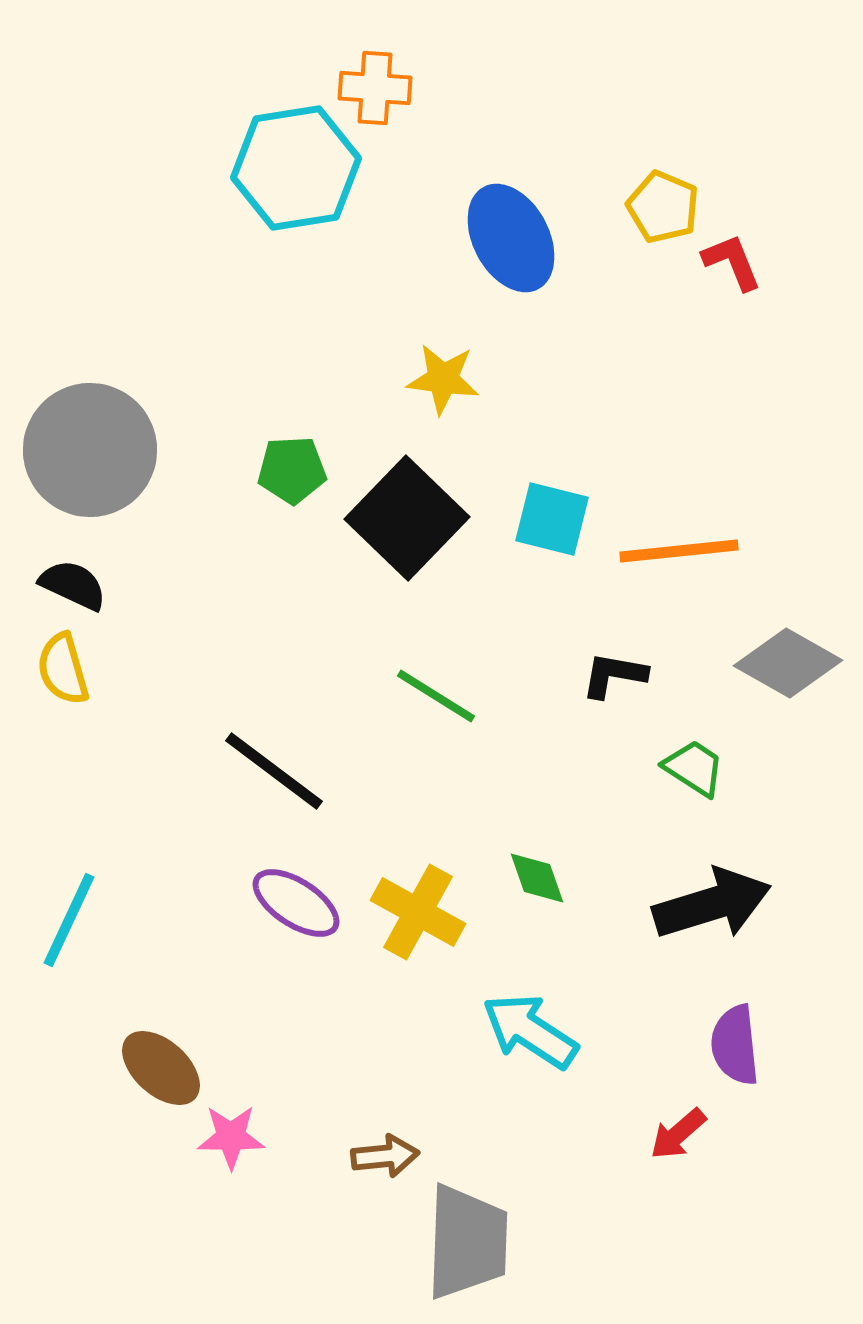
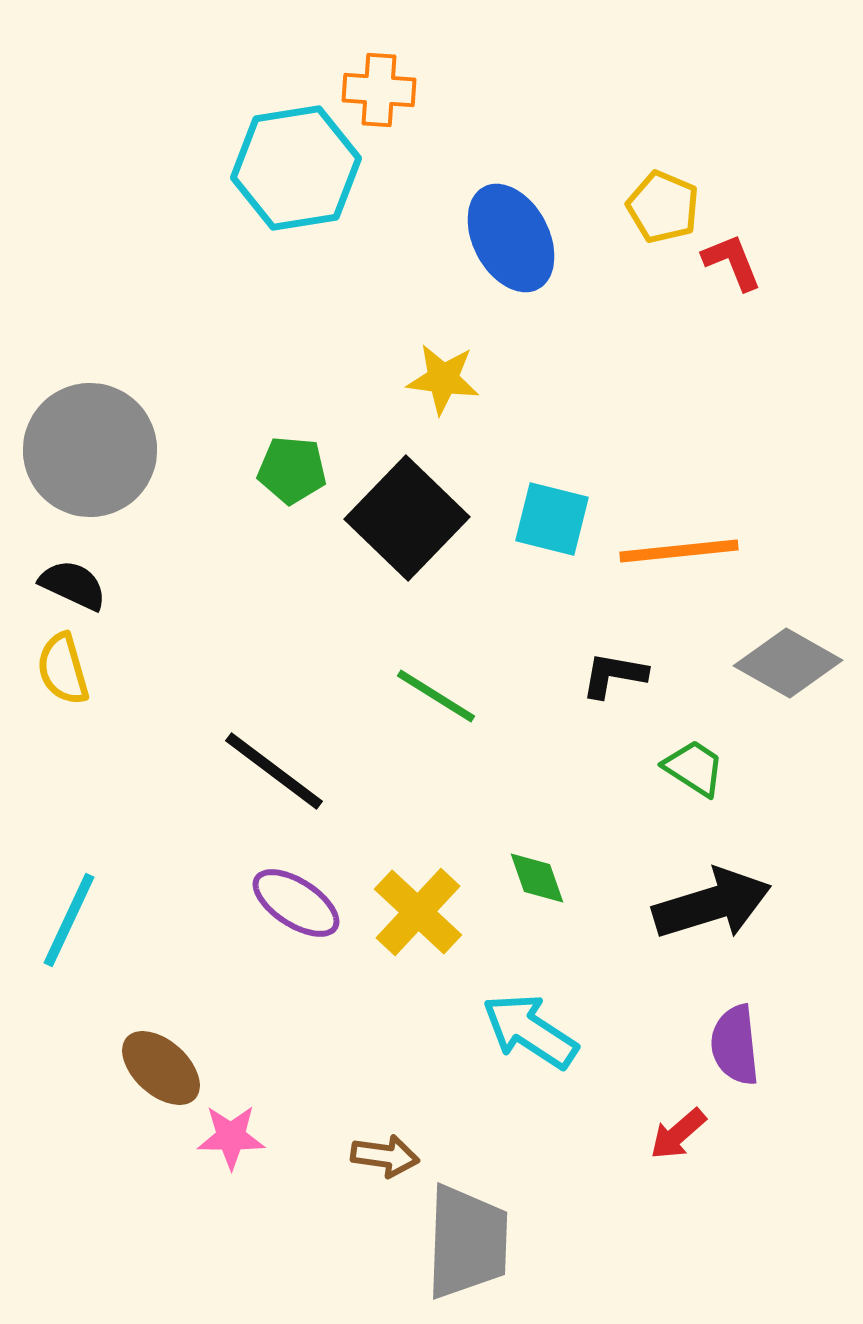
orange cross: moved 4 px right, 2 px down
green pentagon: rotated 8 degrees clockwise
yellow cross: rotated 14 degrees clockwise
brown arrow: rotated 14 degrees clockwise
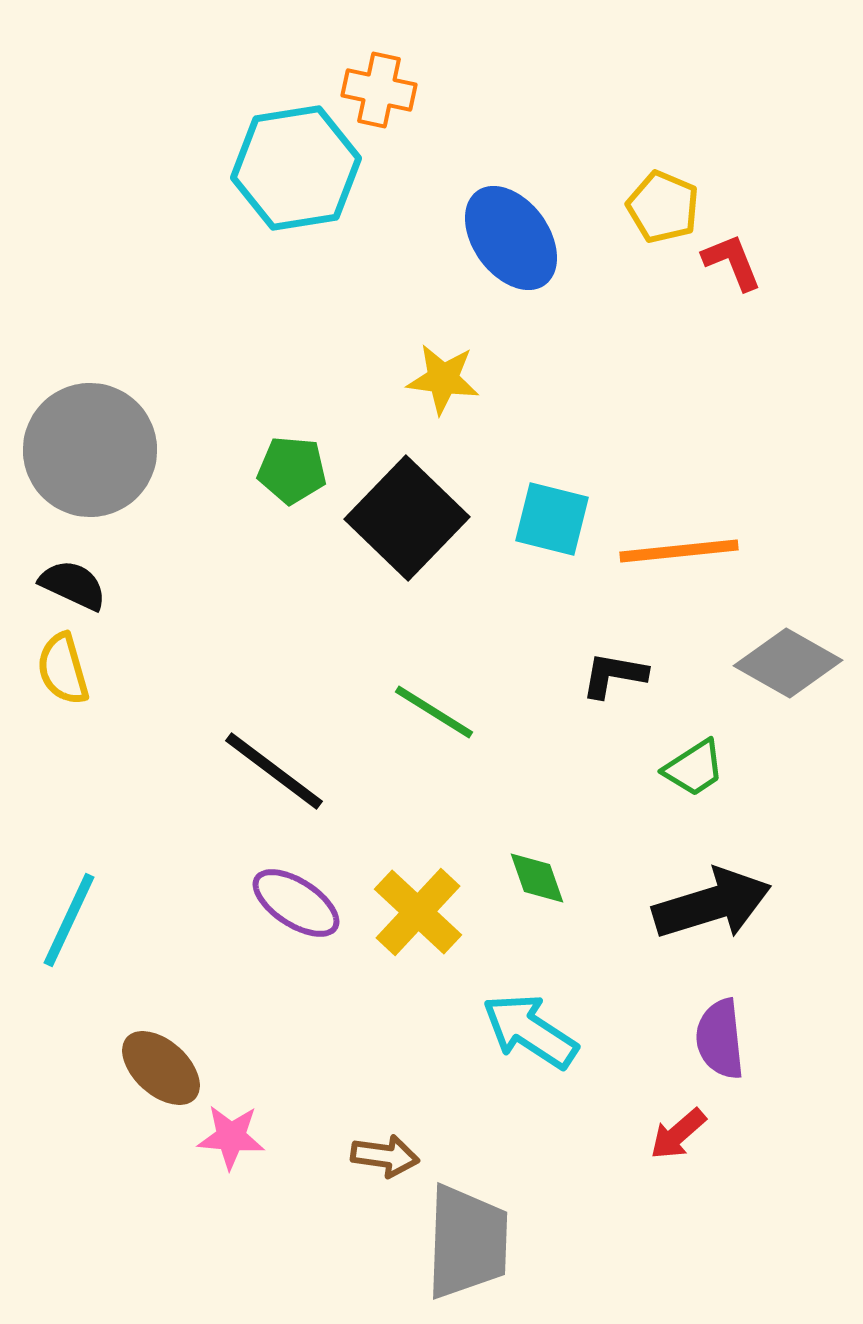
orange cross: rotated 8 degrees clockwise
blue ellipse: rotated 8 degrees counterclockwise
green line: moved 2 px left, 16 px down
green trapezoid: rotated 114 degrees clockwise
purple semicircle: moved 15 px left, 6 px up
pink star: rotated 4 degrees clockwise
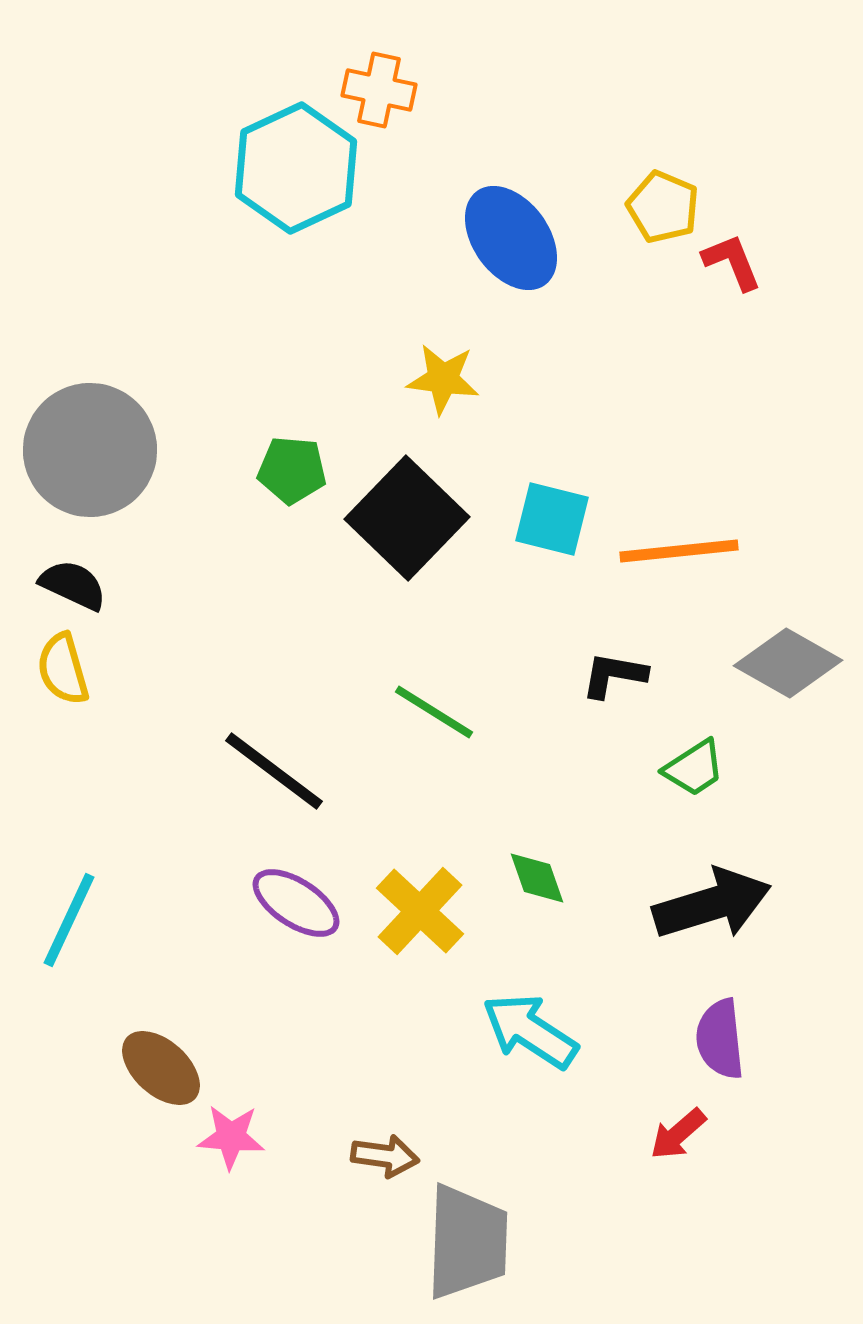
cyan hexagon: rotated 16 degrees counterclockwise
yellow cross: moved 2 px right, 1 px up
